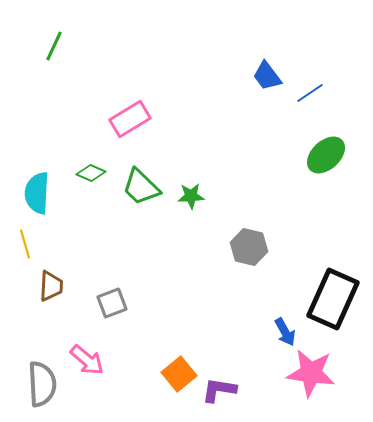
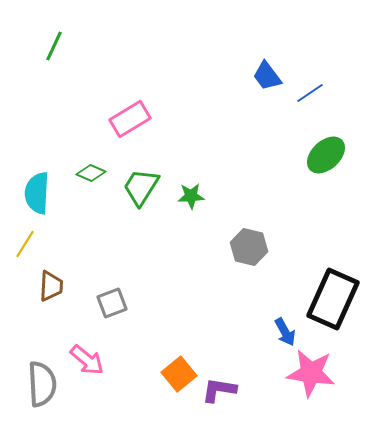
green trapezoid: rotated 78 degrees clockwise
yellow line: rotated 48 degrees clockwise
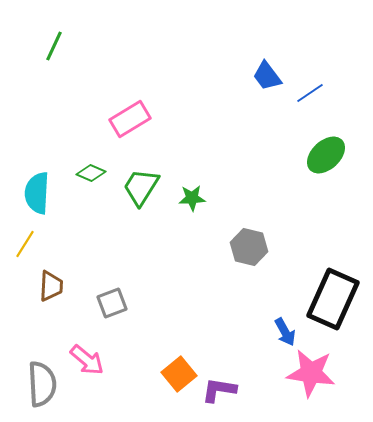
green star: moved 1 px right, 2 px down
